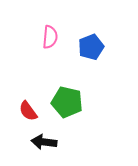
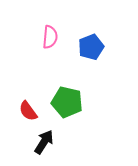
black arrow: rotated 115 degrees clockwise
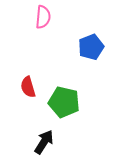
pink semicircle: moved 7 px left, 20 px up
green pentagon: moved 3 px left
red semicircle: moved 24 px up; rotated 20 degrees clockwise
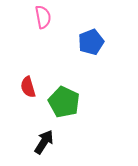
pink semicircle: rotated 15 degrees counterclockwise
blue pentagon: moved 5 px up
green pentagon: rotated 12 degrees clockwise
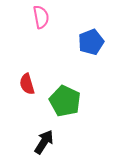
pink semicircle: moved 2 px left
red semicircle: moved 1 px left, 3 px up
green pentagon: moved 1 px right, 1 px up
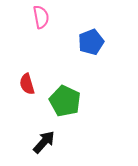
black arrow: rotated 10 degrees clockwise
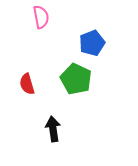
blue pentagon: moved 1 px right, 1 px down
green pentagon: moved 11 px right, 22 px up
black arrow: moved 9 px right, 13 px up; rotated 50 degrees counterclockwise
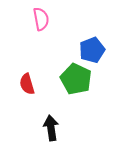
pink semicircle: moved 2 px down
blue pentagon: moved 7 px down
black arrow: moved 2 px left, 1 px up
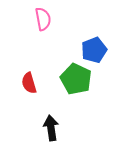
pink semicircle: moved 2 px right
blue pentagon: moved 2 px right
red semicircle: moved 2 px right, 1 px up
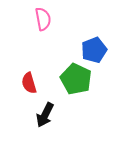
black arrow: moved 6 px left, 13 px up; rotated 145 degrees counterclockwise
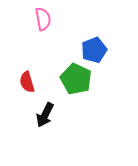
red semicircle: moved 2 px left, 1 px up
